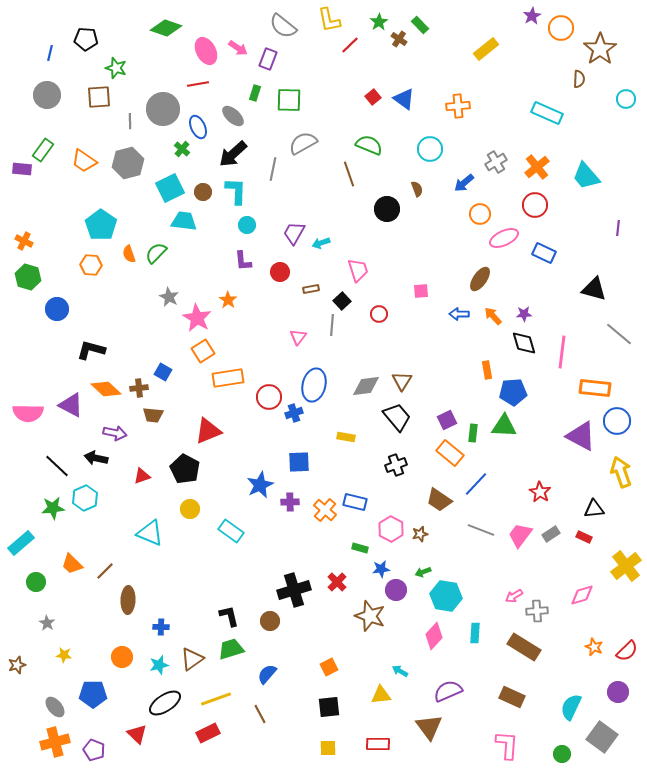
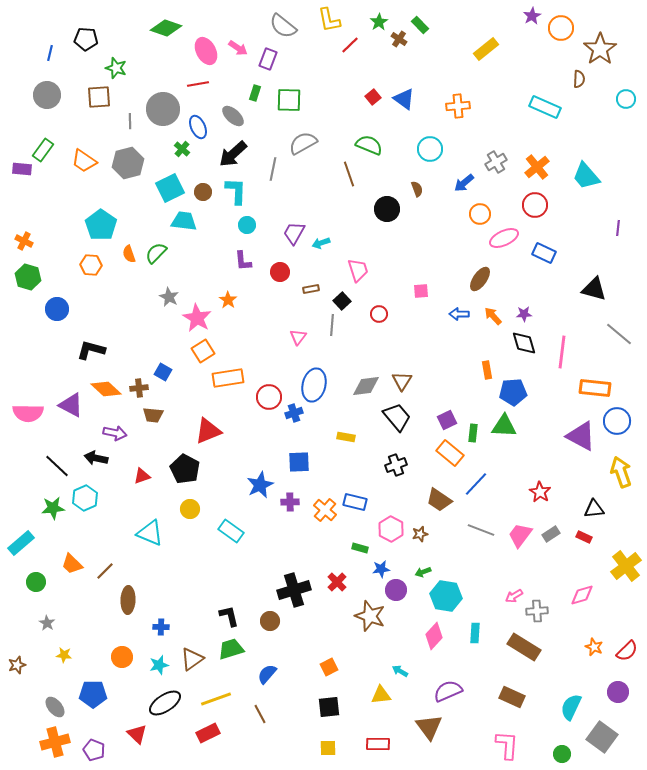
cyan rectangle at (547, 113): moved 2 px left, 6 px up
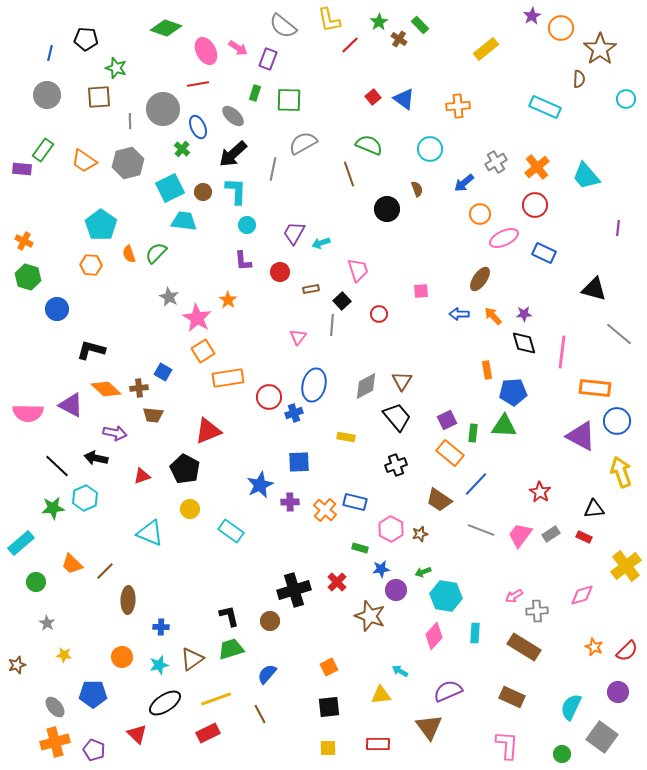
gray diamond at (366, 386): rotated 20 degrees counterclockwise
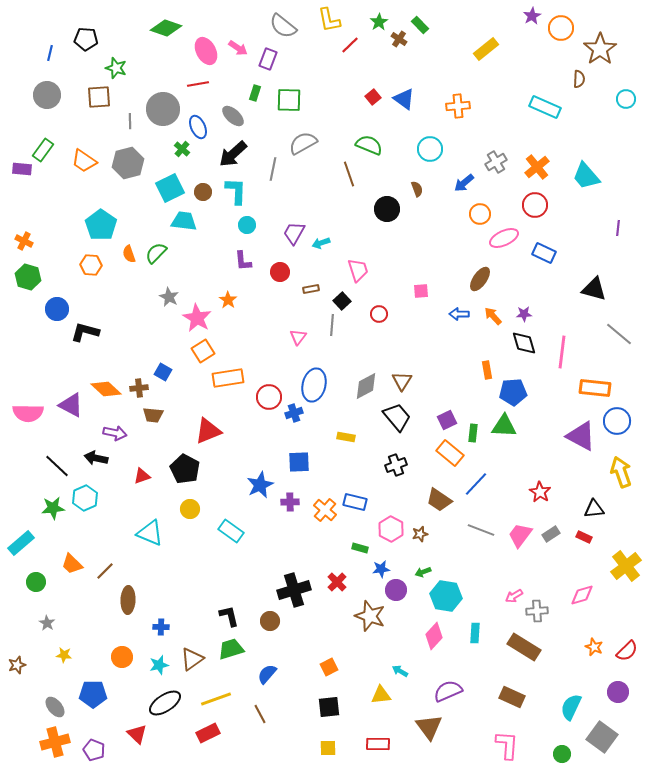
black L-shape at (91, 350): moved 6 px left, 18 px up
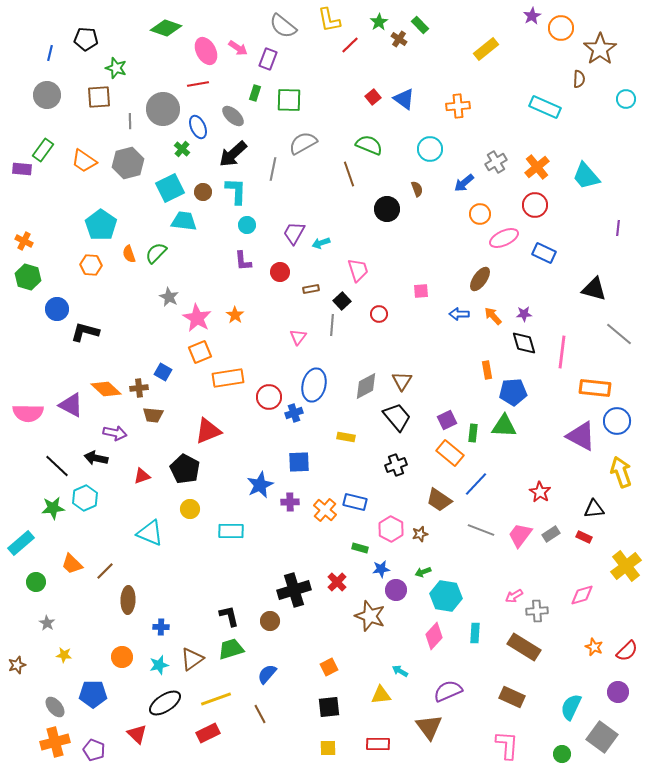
orange star at (228, 300): moved 7 px right, 15 px down
orange square at (203, 351): moved 3 px left, 1 px down; rotated 10 degrees clockwise
cyan rectangle at (231, 531): rotated 35 degrees counterclockwise
